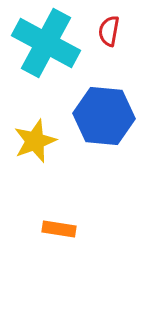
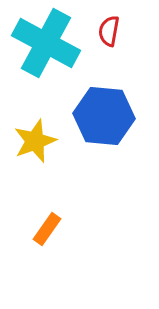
orange rectangle: moved 12 px left; rotated 64 degrees counterclockwise
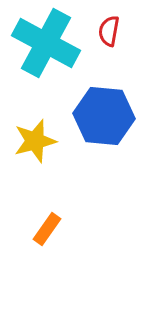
yellow star: rotated 6 degrees clockwise
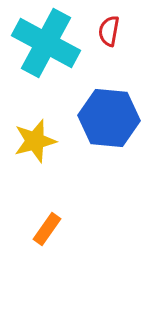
blue hexagon: moved 5 px right, 2 px down
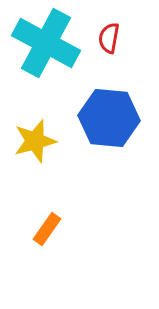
red semicircle: moved 7 px down
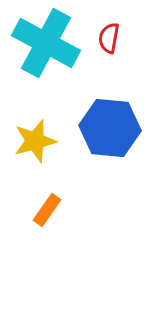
blue hexagon: moved 1 px right, 10 px down
orange rectangle: moved 19 px up
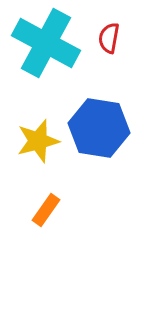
blue hexagon: moved 11 px left; rotated 4 degrees clockwise
yellow star: moved 3 px right
orange rectangle: moved 1 px left
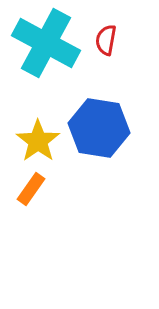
red semicircle: moved 3 px left, 2 px down
yellow star: rotated 21 degrees counterclockwise
orange rectangle: moved 15 px left, 21 px up
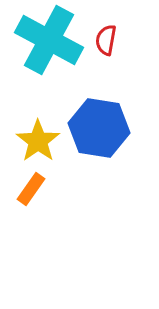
cyan cross: moved 3 px right, 3 px up
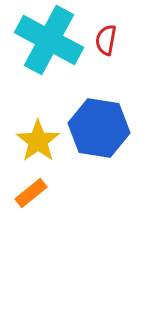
orange rectangle: moved 4 px down; rotated 16 degrees clockwise
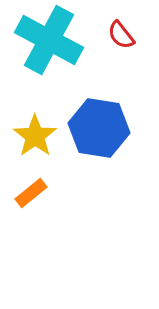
red semicircle: moved 15 px right, 5 px up; rotated 48 degrees counterclockwise
yellow star: moved 3 px left, 5 px up
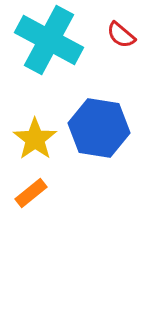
red semicircle: rotated 12 degrees counterclockwise
yellow star: moved 3 px down
